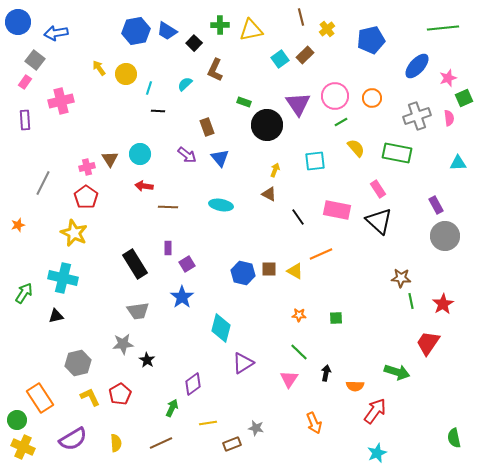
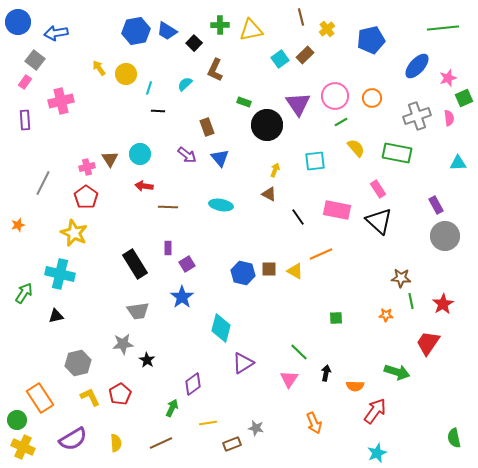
cyan cross at (63, 278): moved 3 px left, 4 px up
orange star at (299, 315): moved 87 px right
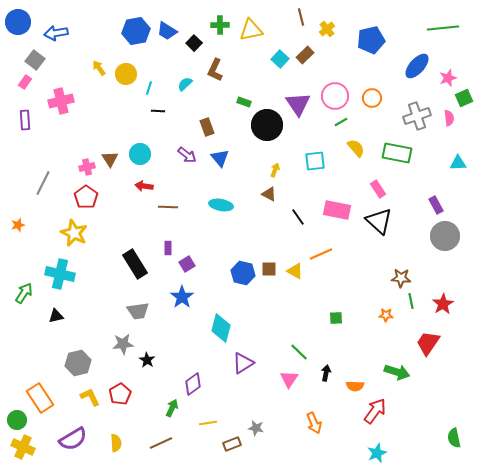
cyan square at (280, 59): rotated 12 degrees counterclockwise
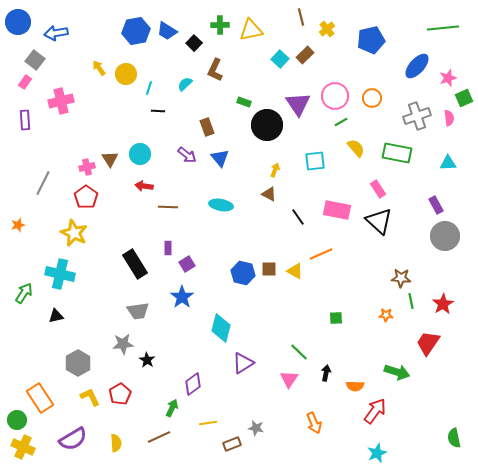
cyan triangle at (458, 163): moved 10 px left
gray hexagon at (78, 363): rotated 15 degrees counterclockwise
brown line at (161, 443): moved 2 px left, 6 px up
